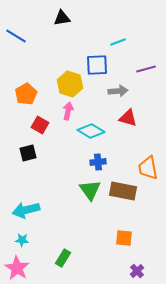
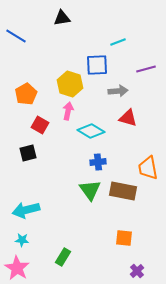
green rectangle: moved 1 px up
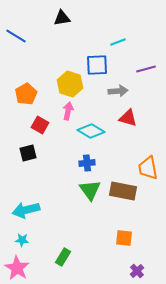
blue cross: moved 11 px left, 1 px down
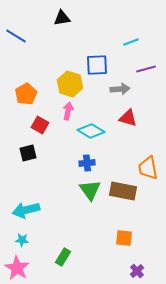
cyan line: moved 13 px right
gray arrow: moved 2 px right, 2 px up
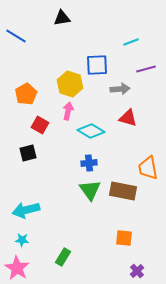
blue cross: moved 2 px right
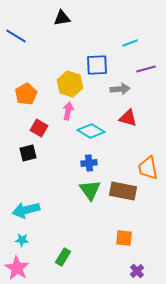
cyan line: moved 1 px left, 1 px down
red square: moved 1 px left, 3 px down
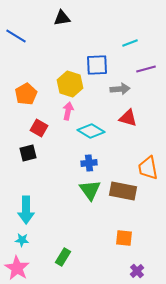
cyan arrow: rotated 76 degrees counterclockwise
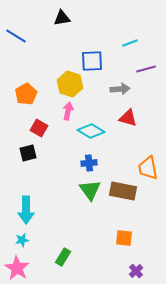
blue square: moved 5 px left, 4 px up
cyan star: rotated 16 degrees counterclockwise
purple cross: moved 1 px left
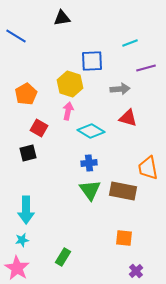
purple line: moved 1 px up
